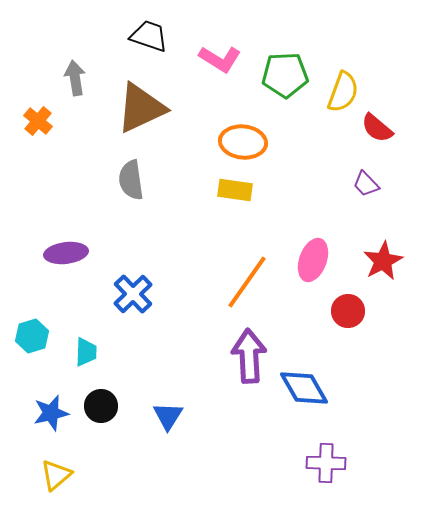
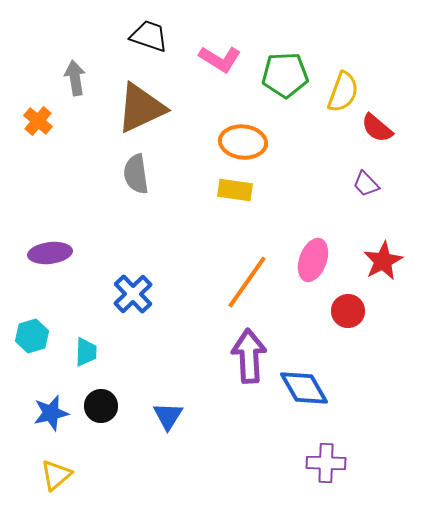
gray semicircle: moved 5 px right, 6 px up
purple ellipse: moved 16 px left
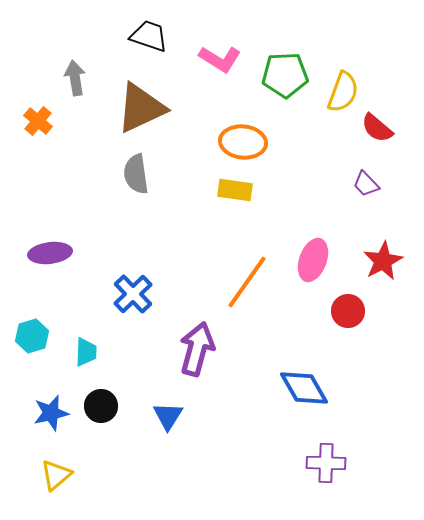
purple arrow: moved 52 px left, 7 px up; rotated 18 degrees clockwise
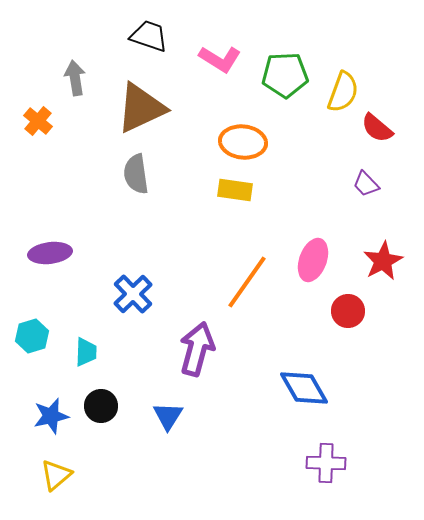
blue star: moved 3 px down
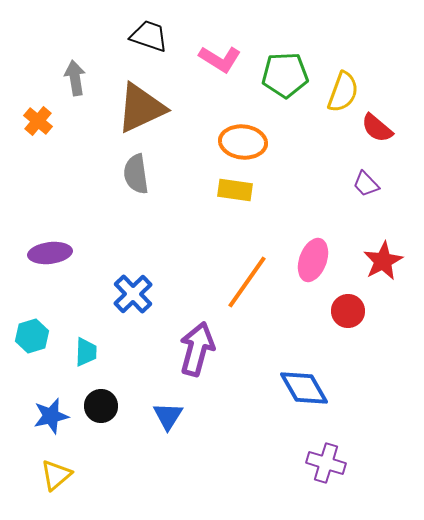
purple cross: rotated 15 degrees clockwise
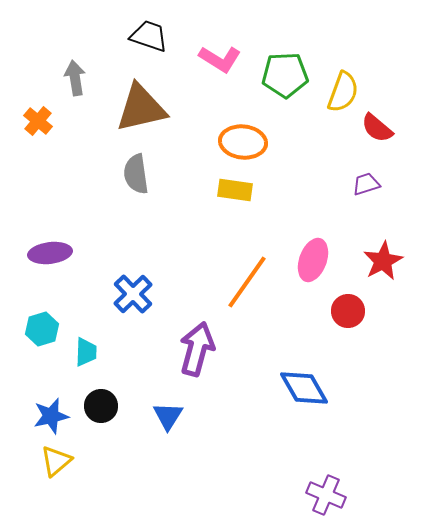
brown triangle: rotated 12 degrees clockwise
purple trapezoid: rotated 116 degrees clockwise
cyan hexagon: moved 10 px right, 7 px up
purple cross: moved 32 px down; rotated 6 degrees clockwise
yellow triangle: moved 14 px up
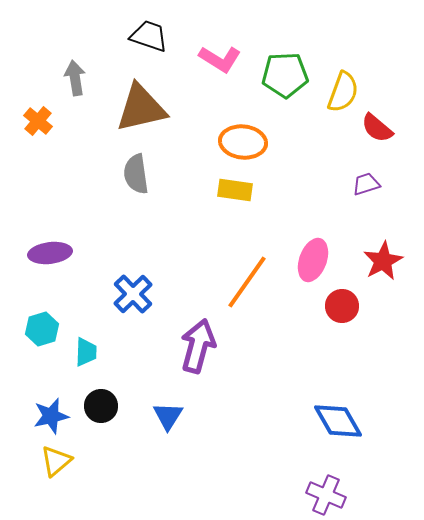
red circle: moved 6 px left, 5 px up
purple arrow: moved 1 px right, 3 px up
blue diamond: moved 34 px right, 33 px down
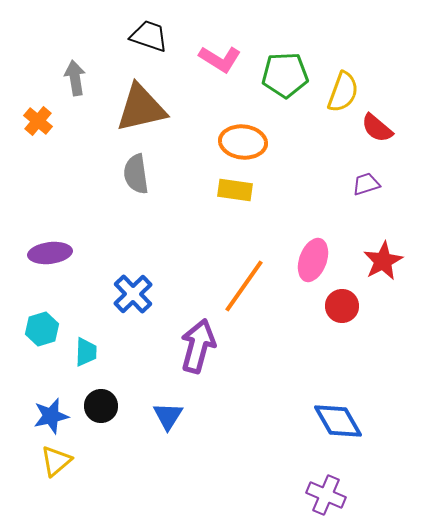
orange line: moved 3 px left, 4 px down
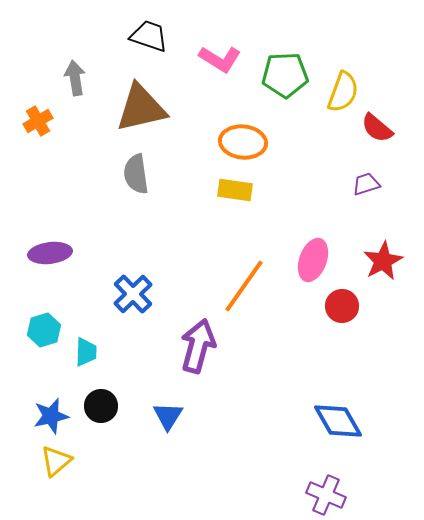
orange cross: rotated 20 degrees clockwise
cyan hexagon: moved 2 px right, 1 px down
